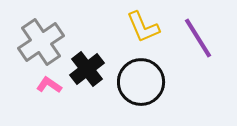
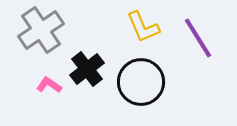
gray cross: moved 12 px up
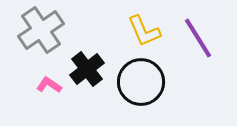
yellow L-shape: moved 1 px right, 4 px down
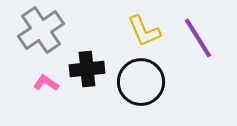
black cross: rotated 32 degrees clockwise
pink L-shape: moved 3 px left, 2 px up
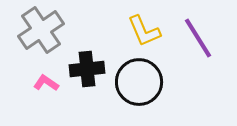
black circle: moved 2 px left
